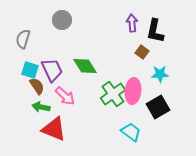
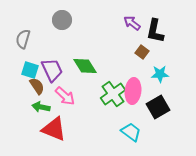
purple arrow: rotated 48 degrees counterclockwise
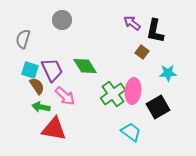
cyan star: moved 8 px right, 1 px up
red triangle: rotated 12 degrees counterclockwise
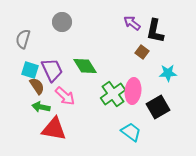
gray circle: moved 2 px down
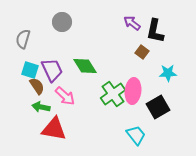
cyan trapezoid: moved 5 px right, 3 px down; rotated 15 degrees clockwise
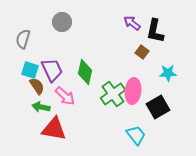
green diamond: moved 6 px down; rotated 45 degrees clockwise
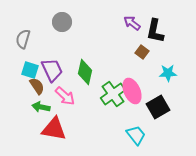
pink ellipse: moved 1 px left; rotated 30 degrees counterclockwise
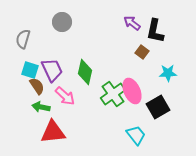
red triangle: moved 1 px left, 3 px down; rotated 16 degrees counterclockwise
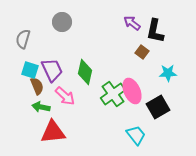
brown semicircle: rotated 12 degrees clockwise
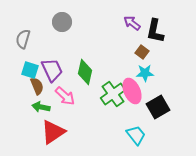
cyan star: moved 23 px left
red triangle: rotated 28 degrees counterclockwise
